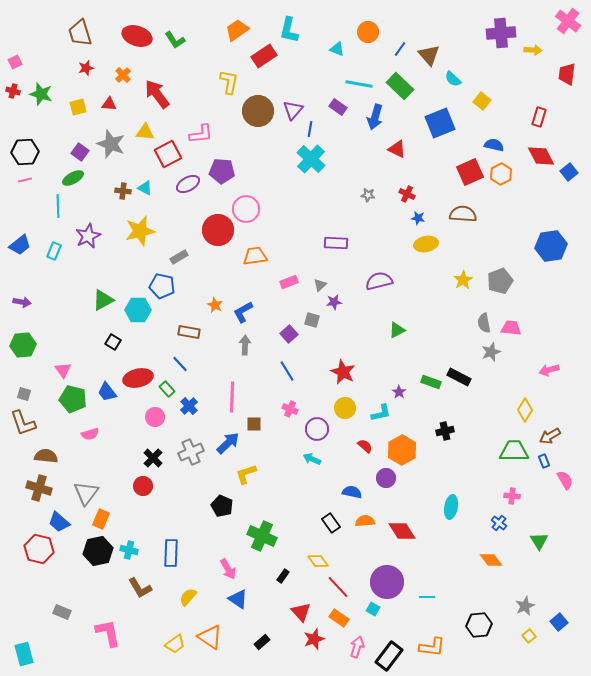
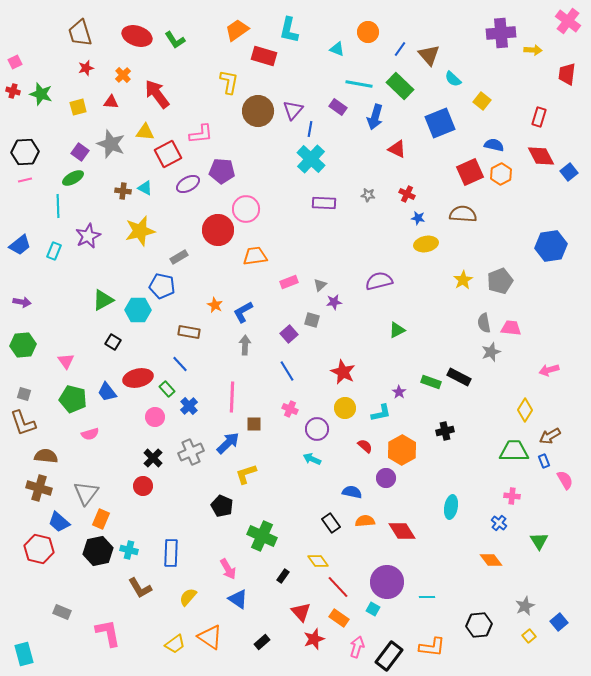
red rectangle at (264, 56): rotated 50 degrees clockwise
red triangle at (109, 104): moved 2 px right, 2 px up
purple rectangle at (336, 243): moved 12 px left, 40 px up
pink triangle at (63, 370): moved 3 px right, 9 px up
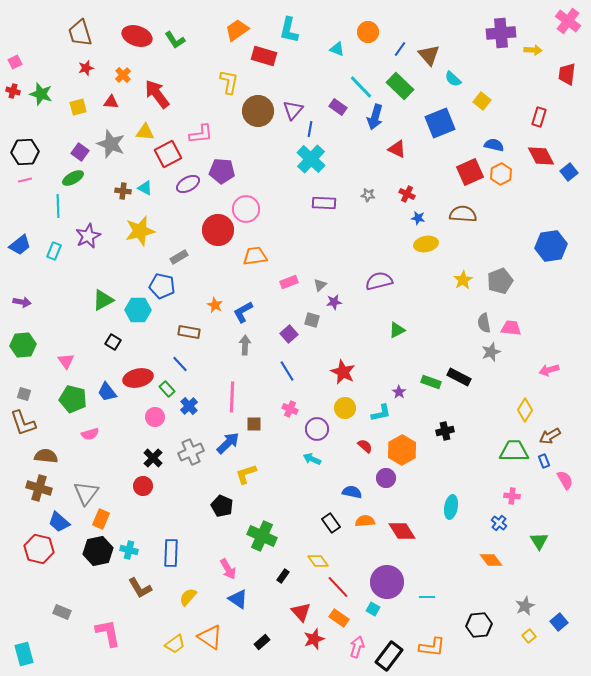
cyan line at (359, 84): moved 2 px right, 3 px down; rotated 36 degrees clockwise
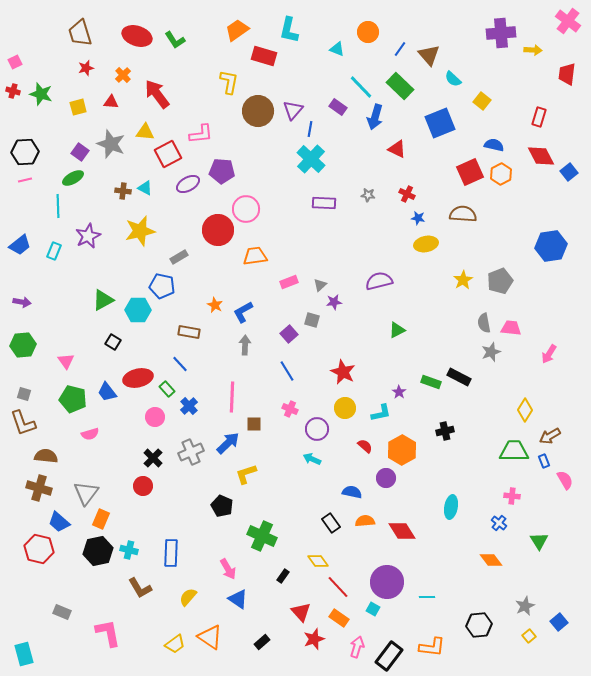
pink arrow at (549, 370): moved 16 px up; rotated 42 degrees counterclockwise
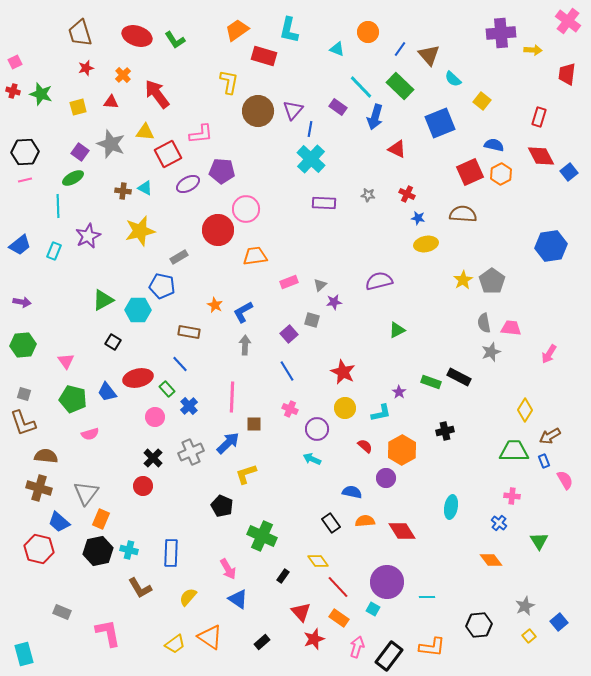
gray pentagon at (500, 281): moved 8 px left; rotated 15 degrees counterclockwise
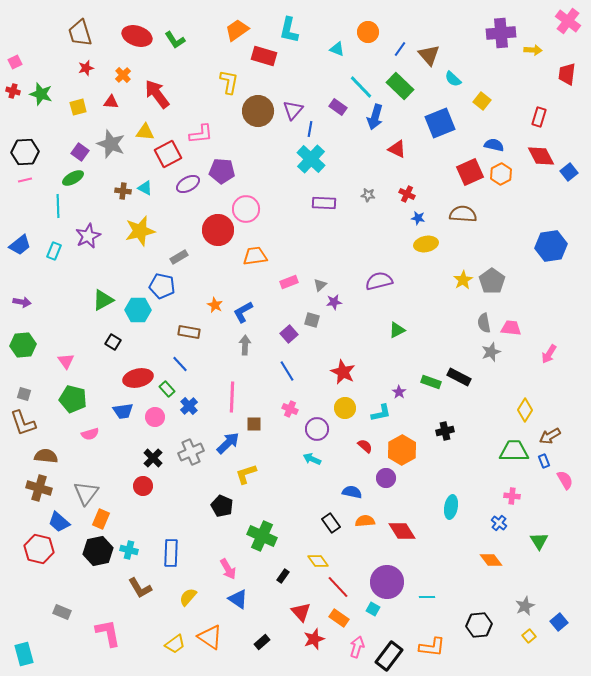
blue trapezoid at (107, 392): moved 16 px right, 19 px down; rotated 60 degrees counterclockwise
